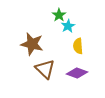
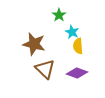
cyan star: moved 4 px right, 6 px down; rotated 16 degrees counterclockwise
brown star: moved 2 px right
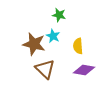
green star: rotated 24 degrees counterclockwise
cyan star: moved 19 px left, 4 px down
purple diamond: moved 7 px right, 3 px up; rotated 10 degrees counterclockwise
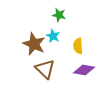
brown star: rotated 10 degrees clockwise
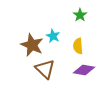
green star: moved 21 px right; rotated 24 degrees clockwise
brown star: moved 2 px left, 1 px down
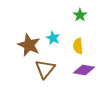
cyan star: moved 2 px down
brown star: moved 3 px left
brown triangle: rotated 25 degrees clockwise
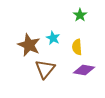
yellow semicircle: moved 1 px left, 1 px down
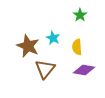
brown star: moved 1 px left, 1 px down
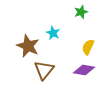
green star: moved 1 px right, 3 px up; rotated 16 degrees clockwise
cyan star: moved 5 px up
yellow semicircle: moved 11 px right; rotated 28 degrees clockwise
brown triangle: moved 1 px left, 1 px down
